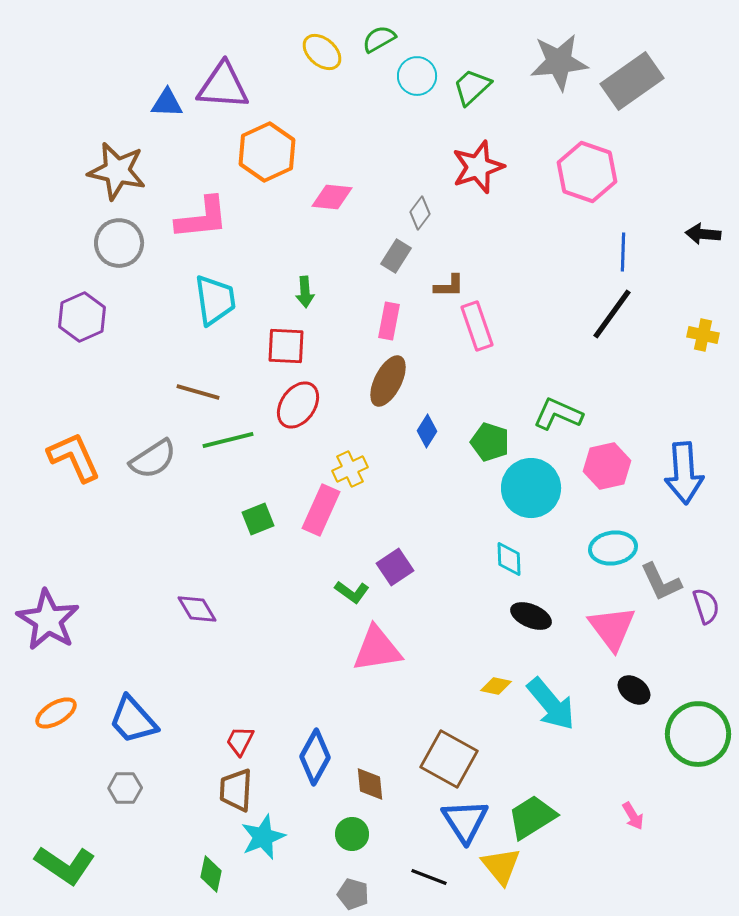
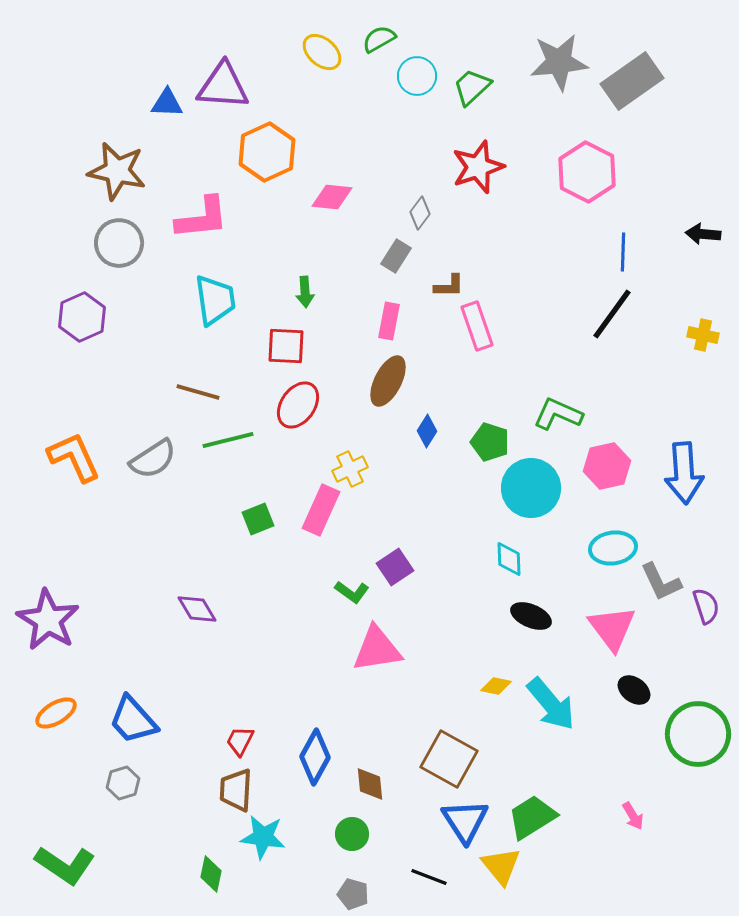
pink hexagon at (587, 172): rotated 8 degrees clockwise
gray hexagon at (125, 788): moved 2 px left, 5 px up; rotated 16 degrees counterclockwise
cyan star at (263, 837): rotated 30 degrees clockwise
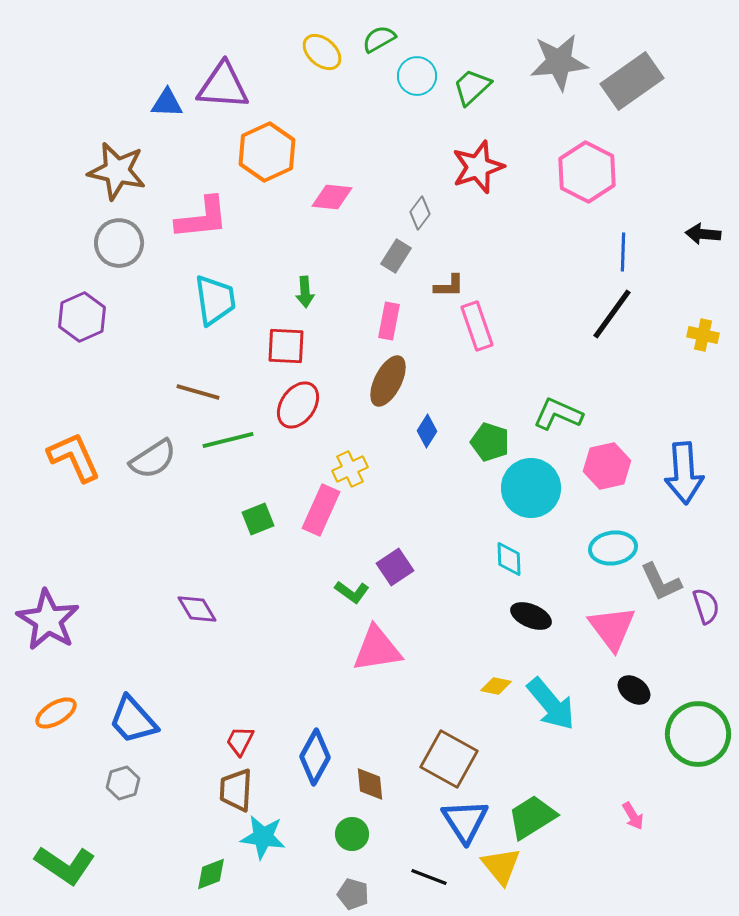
green diamond at (211, 874): rotated 57 degrees clockwise
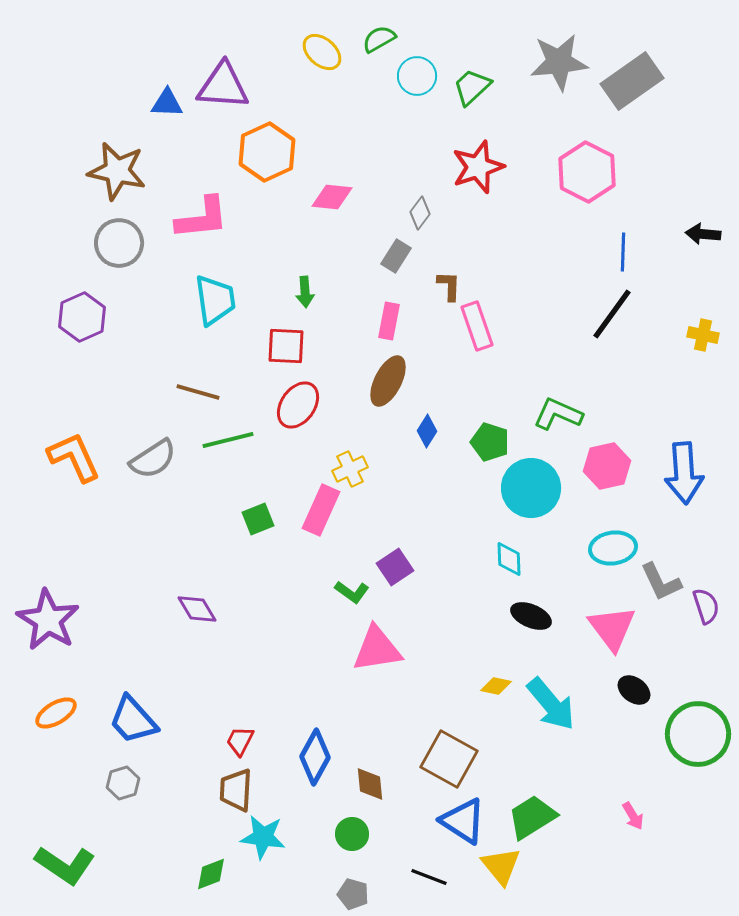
brown L-shape at (449, 286): rotated 88 degrees counterclockwise
blue triangle at (465, 821): moved 2 px left; rotated 24 degrees counterclockwise
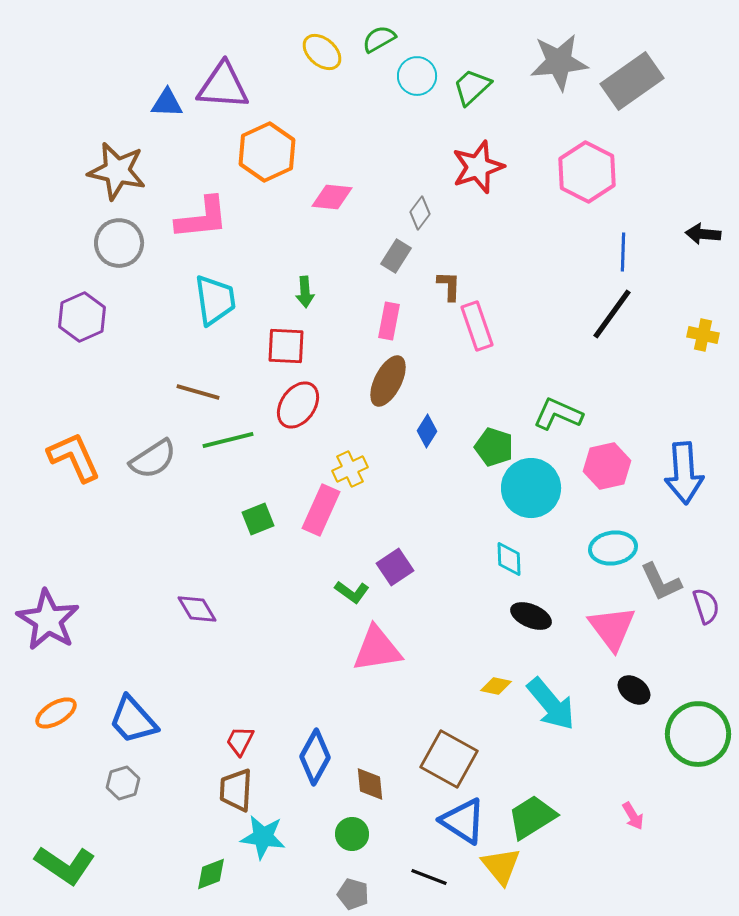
green pentagon at (490, 442): moved 4 px right, 5 px down
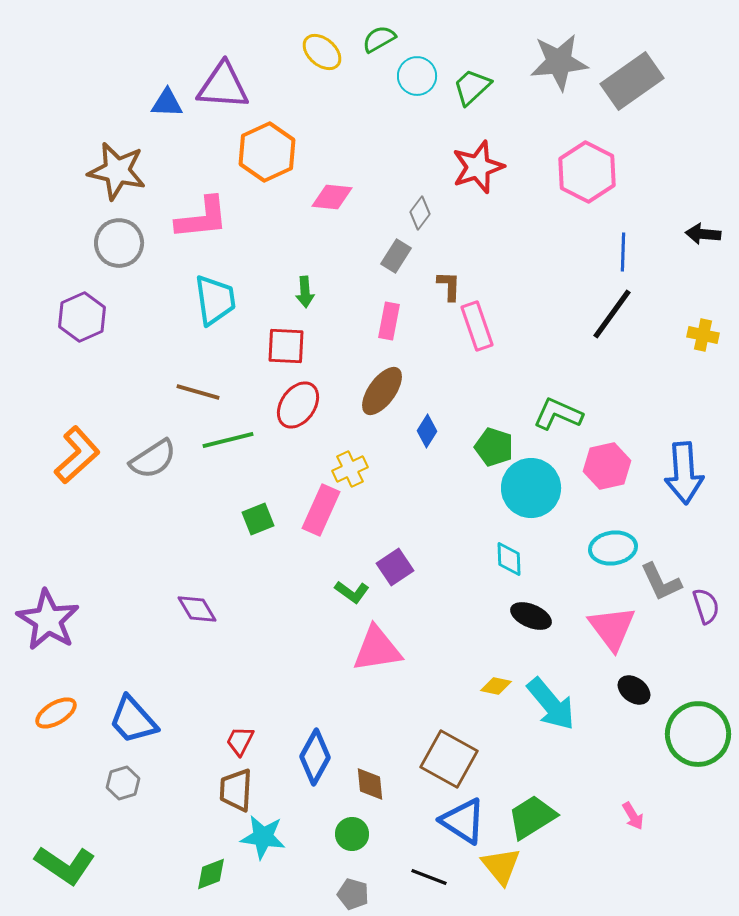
brown ellipse at (388, 381): moved 6 px left, 10 px down; rotated 9 degrees clockwise
orange L-shape at (74, 457): moved 3 px right, 2 px up; rotated 72 degrees clockwise
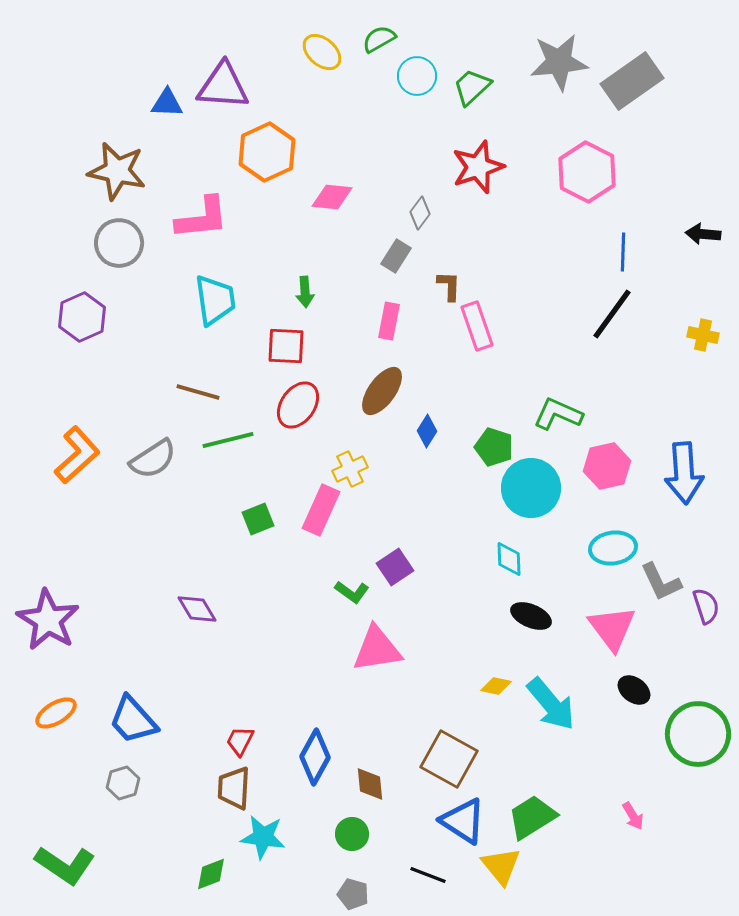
brown trapezoid at (236, 790): moved 2 px left, 2 px up
black line at (429, 877): moved 1 px left, 2 px up
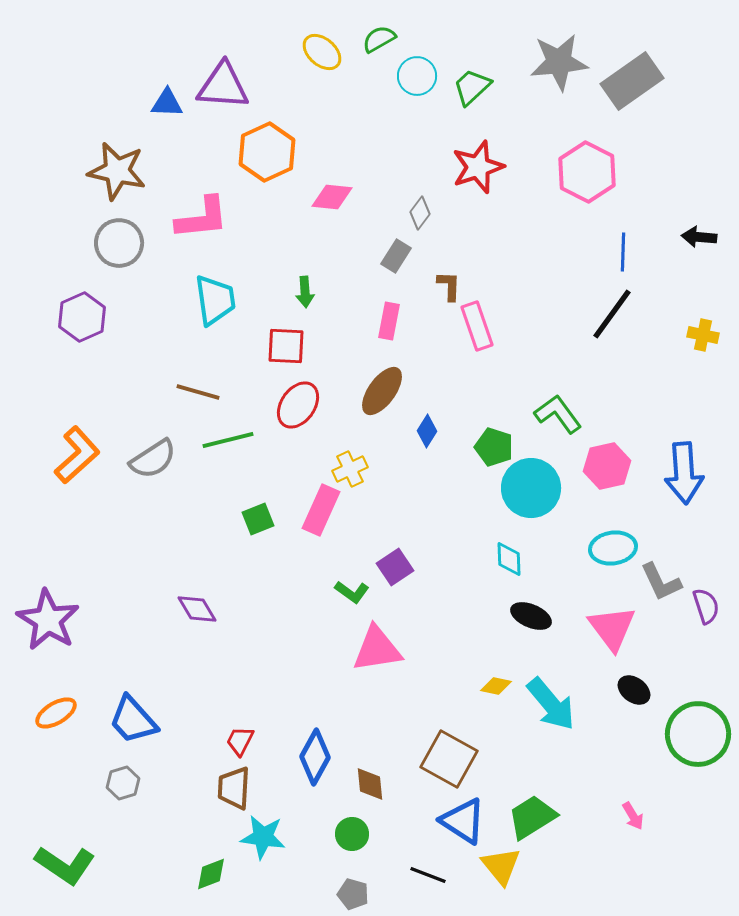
black arrow at (703, 234): moved 4 px left, 3 px down
green L-shape at (558, 414): rotated 30 degrees clockwise
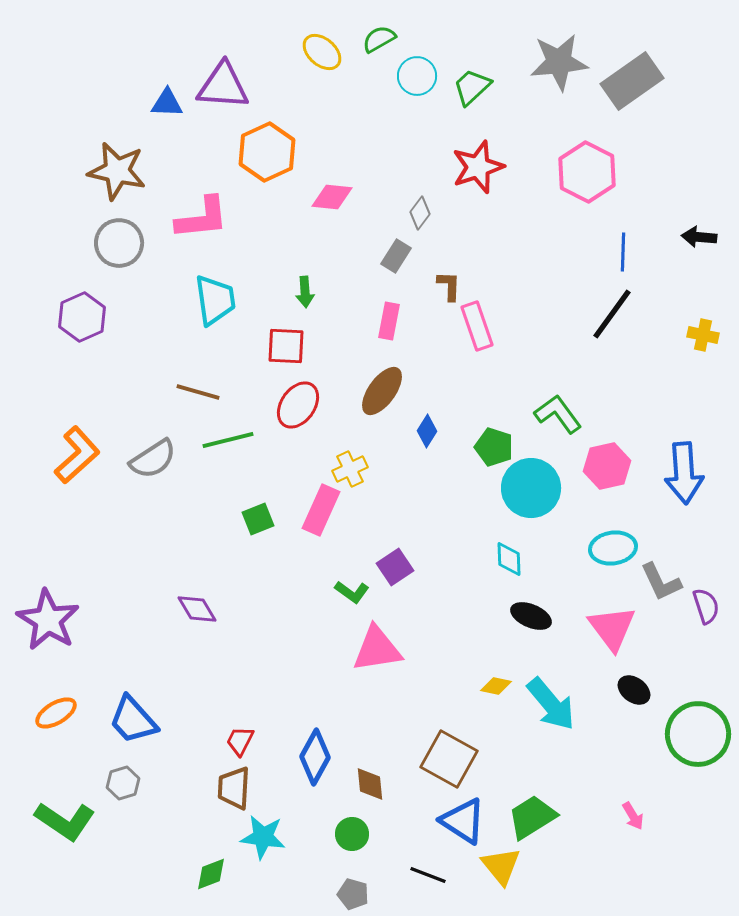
green L-shape at (65, 865): moved 44 px up
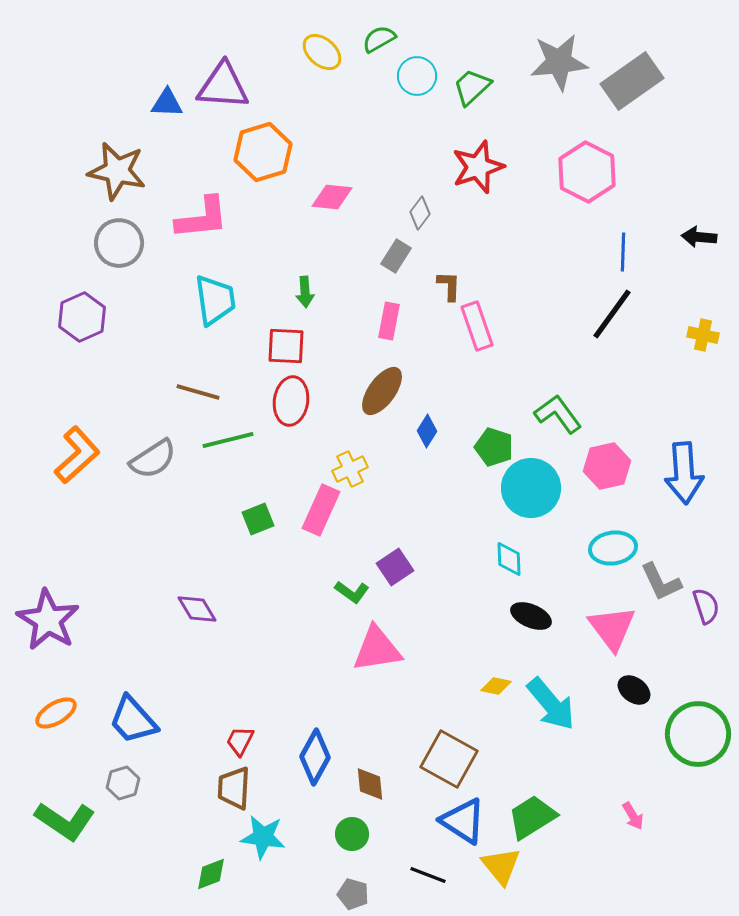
orange hexagon at (267, 152): moved 4 px left; rotated 8 degrees clockwise
red ellipse at (298, 405): moved 7 px left, 4 px up; rotated 27 degrees counterclockwise
